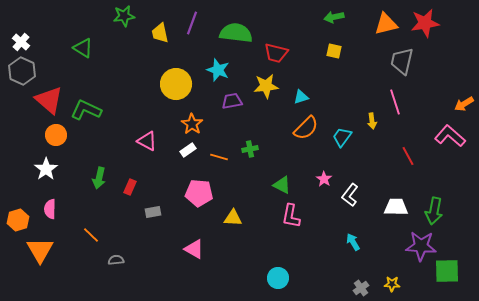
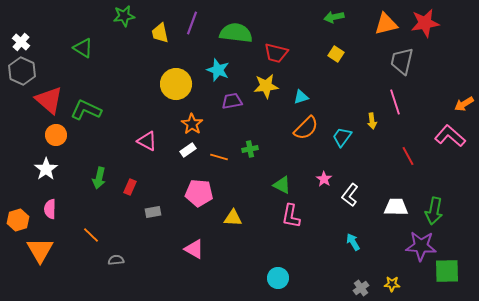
yellow square at (334, 51): moved 2 px right, 3 px down; rotated 21 degrees clockwise
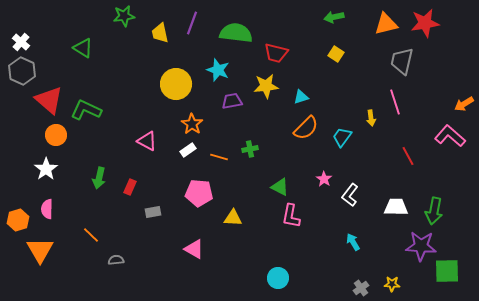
yellow arrow at (372, 121): moved 1 px left, 3 px up
green triangle at (282, 185): moved 2 px left, 2 px down
pink semicircle at (50, 209): moved 3 px left
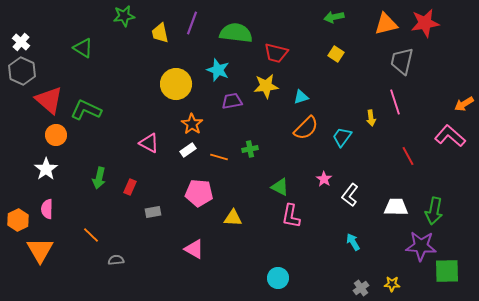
pink triangle at (147, 141): moved 2 px right, 2 px down
orange hexagon at (18, 220): rotated 10 degrees counterclockwise
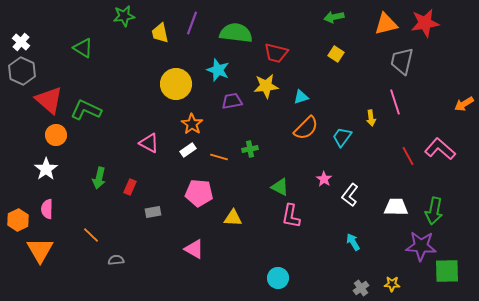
pink L-shape at (450, 136): moved 10 px left, 13 px down
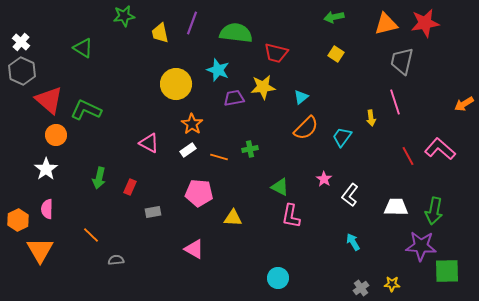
yellow star at (266, 86): moved 3 px left, 1 px down
cyan triangle at (301, 97): rotated 21 degrees counterclockwise
purple trapezoid at (232, 101): moved 2 px right, 3 px up
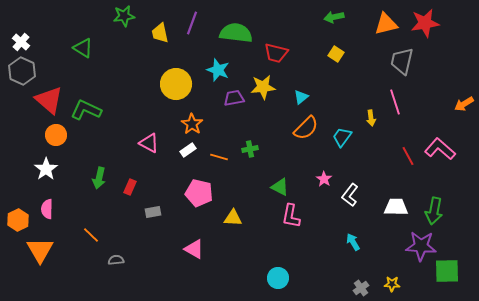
pink pentagon at (199, 193): rotated 8 degrees clockwise
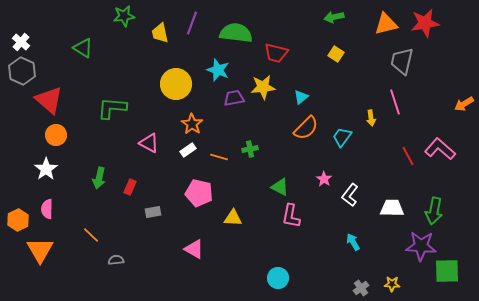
green L-shape at (86, 110): moved 26 px right, 2 px up; rotated 20 degrees counterclockwise
white trapezoid at (396, 207): moved 4 px left, 1 px down
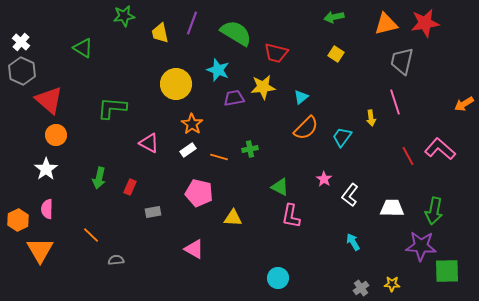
green semicircle at (236, 33): rotated 24 degrees clockwise
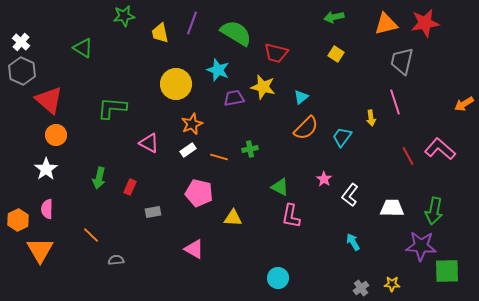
yellow star at (263, 87): rotated 20 degrees clockwise
orange star at (192, 124): rotated 15 degrees clockwise
